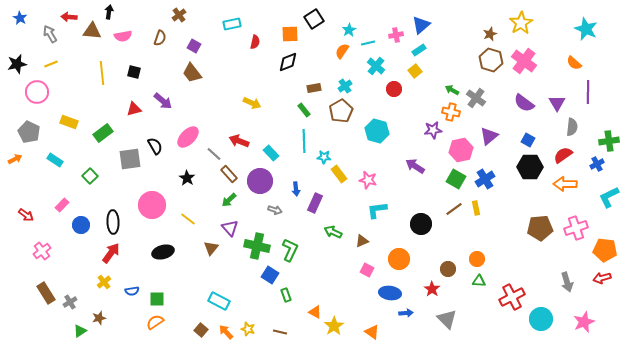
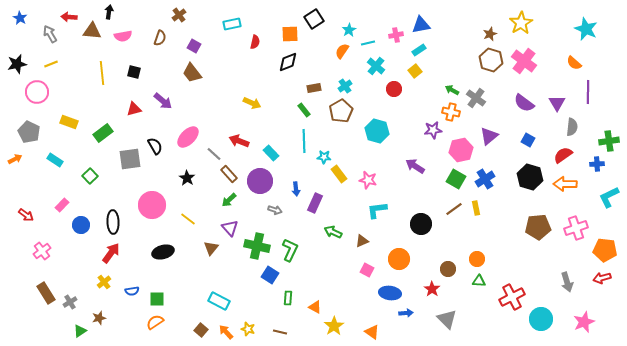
blue triangle at (421, 25): rotated 30 degrees clockwise
blue cross at (597, 164): rotated 24 degrees clockwise
black hexagon at (530, 167): moved 10 px down; rotated 15 degrees clockwise
brown pentagon at (540, 228): moved 2 px left, 1 px up
green rectangle at (286, 295): moved 2 px right, 3 px down; rotated 24 degrees clockwise
orange triangle at (315, 312): moved 5 px up
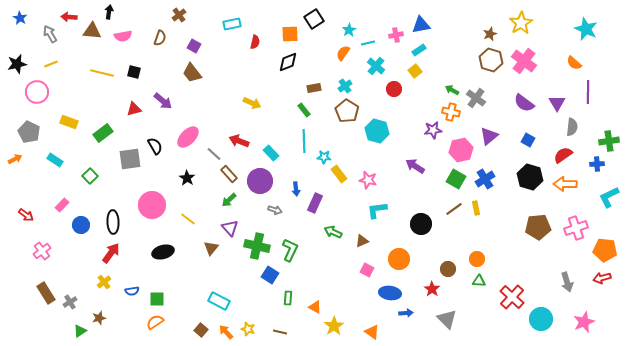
orange semicircle at (342, 51): moved 1 px right, 2 px down
yellow line at (102, 73): rotated 70 degrees counterclockwise
brown pentagon at (341, 111): moved 6 px right; rotated 10 degrees counterclockwise
red cross at (512, 297): rotated 20 degrees counterclockwise
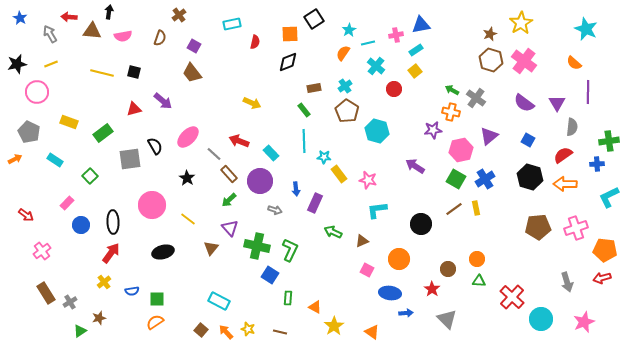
cyan rectangle at (419, 50): moved 3 px left
pink rectangle at (62, 205): moved 5 px right, 2 px up
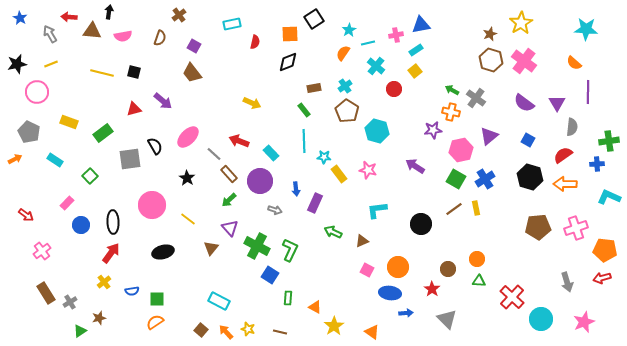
cyan star at (586, 29): rotated 20 degrees counterclockwise
pink star at (368, 180): moved 10 px up
cyan L-shape at (609, 197): rotated 50 degrees clockwise
green cross at (257, 246): rotated 15 degrees clockwise
orange circle at (399, 259): moved 1 px left, 8 px down
